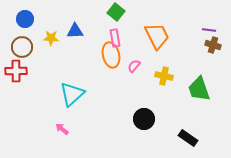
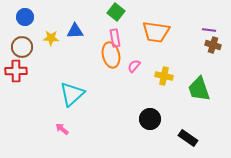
blue circle: moved 2 px up
orange trapezoid: moved 1 px left, 4 px up; rotated 124 degrees clockwise
black circle: moved 6 px right
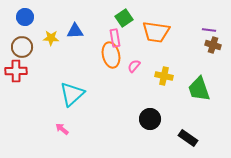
green square: moved 8 px right, 6 px down; rotated 18 degrees clockwise
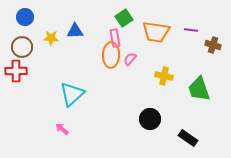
purple line: moved 18 px left
orange ellipse: rotated 15 degrees clockwise
pink semicircle: moved 4 px left, 7 px up
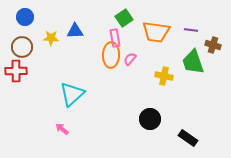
green trapezoid: moved 6 px left, 27 px up
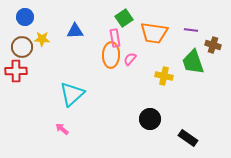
orange trapezoid: moved 2 px left, 1 px down
yellow star: moved 9 px left, 1 px down
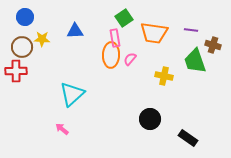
green trapezoid: moved 2 px right, 1 px up
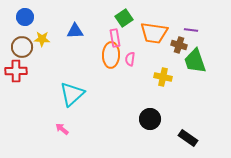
brown cross: moved 34 px left
pink semicircle: rotated 32 degrees counterclockwise
yellow cross: moved 1 px left, 1 px down
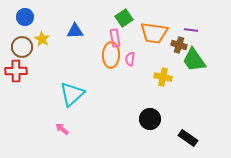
yellow star: rotated 28 degrees clockwise
green trapezoid: moved 1 px left, 1 px up; rotated 16 degrees counterclockwise
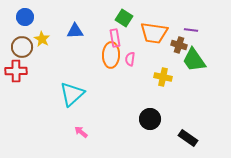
green square: rotated 24 degrees counterclockwise
pink arrow: moved 19 px right, 3 px down
